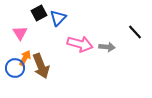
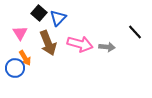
black square: rotated 21 degrees counterclockwise
orange arrow: rotated 119 degrees clockwise
brown arrow: moved 7 px right, 23 px up
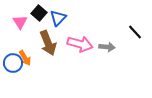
pink triangle: moved 11 px up
blue circle: moved 2 px left, 5 px up
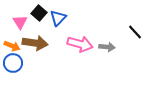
brown arrow: moved 13 px left; rotated 60 degrees counterclockwise
orange arrow: moved 13 px left, 12 px up; rotated 35 degrees counterclockwise
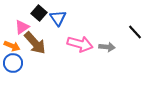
blue triangle: rotated 18 degrees counterclockwise
pink triangle: moved 2 px right, 5 px down; rotated 28 degrees clockwise
brown arrow: rotated 40 degrees clockwise
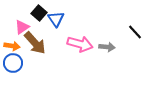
blue triangle: moved 2 px left, 1 px down
orange arrow: rotated 14 degrees counterclockwise
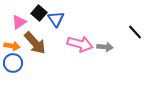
pink triangle: moved 3 px left, 5 px up
gray arrow: moved 2 px left
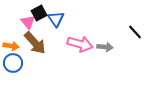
black square: rotated 21 degrees clockwise
pink triangle: moved 9 px right; rotated 35 degrees counterclockwise
orange arrow: moved 1 px left
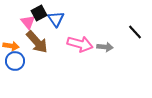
brown arrow: moved 2 px right, 1 px up
blue circle: moved 2 px right, 2 px up
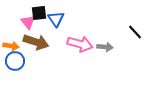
black square: rotated 21 degrees clockwise
brown arrow: moved 1 px left; rotated 30 degrees counterclockwise
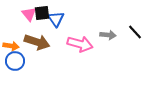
black square: moved 3 px right
pink triangle: moved 1 px right, 8 px up
brown arrow: moved 1 px right
gray arrow: moved 3 px right, 12 px up
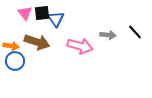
pink triangle: moved 4 px left, 1 px up
pink arrow: moved 2 px down
